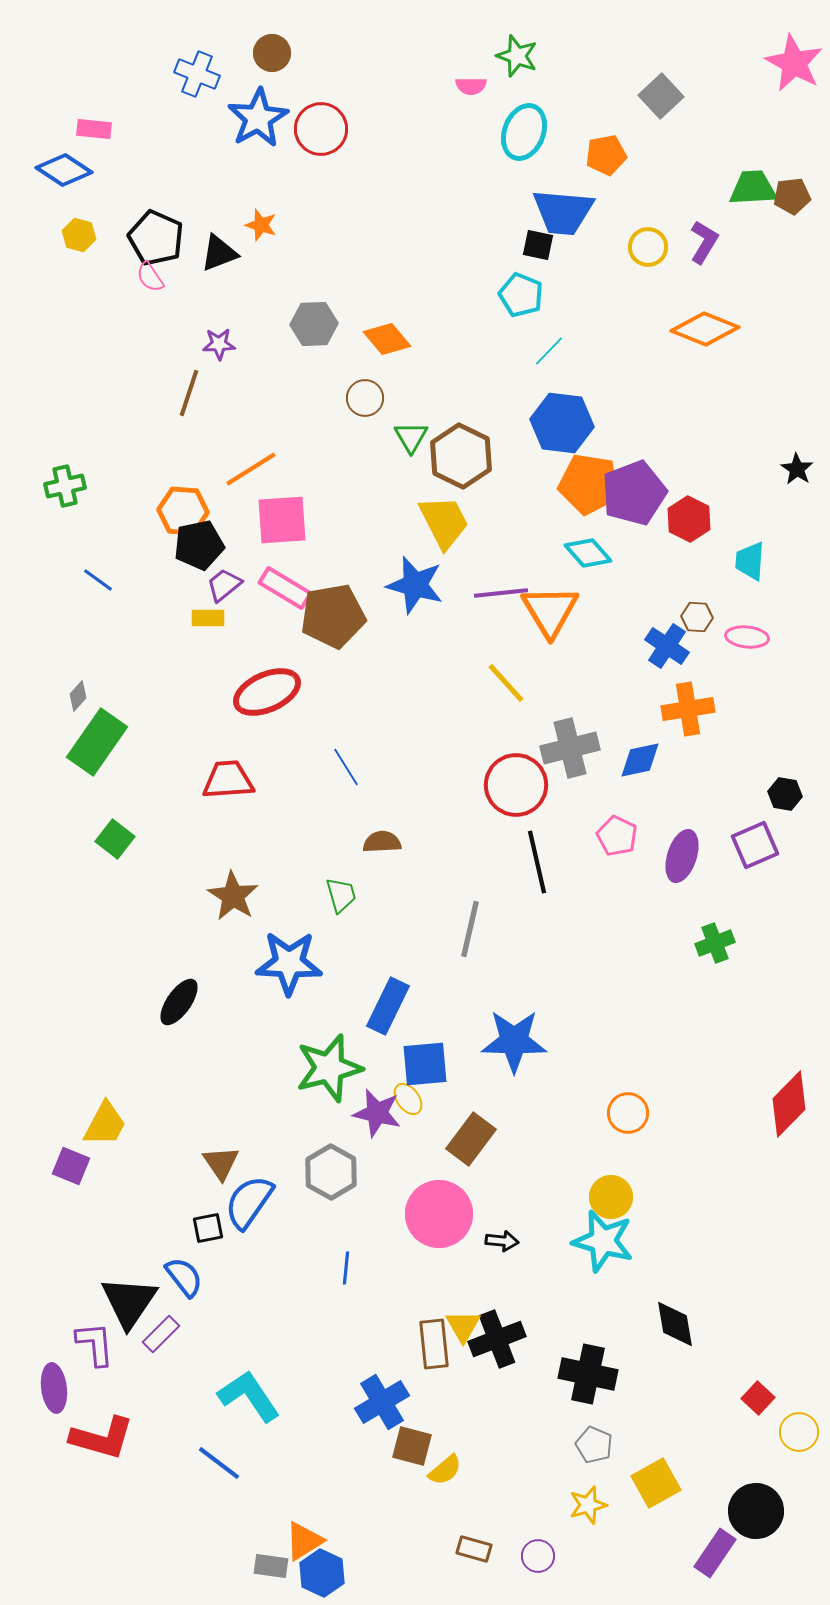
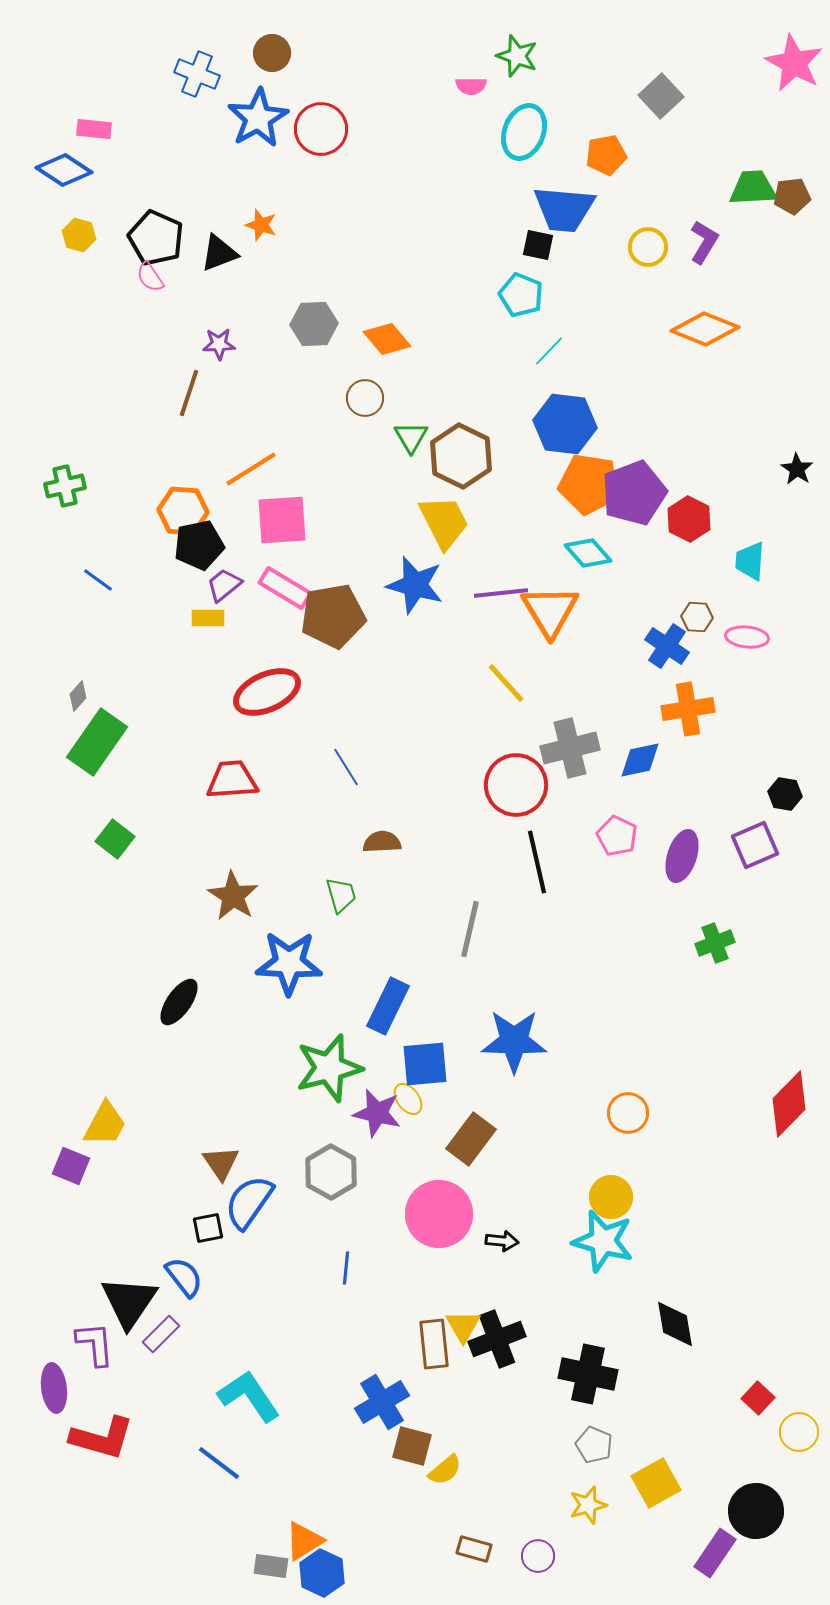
blue trapezoid at (563, 212): moved 1 px right, 3 px up
blue hexagon at (562, 423): moved 3 px right, 1 px down
red trapezoid at (228, 780): moved 4 px right
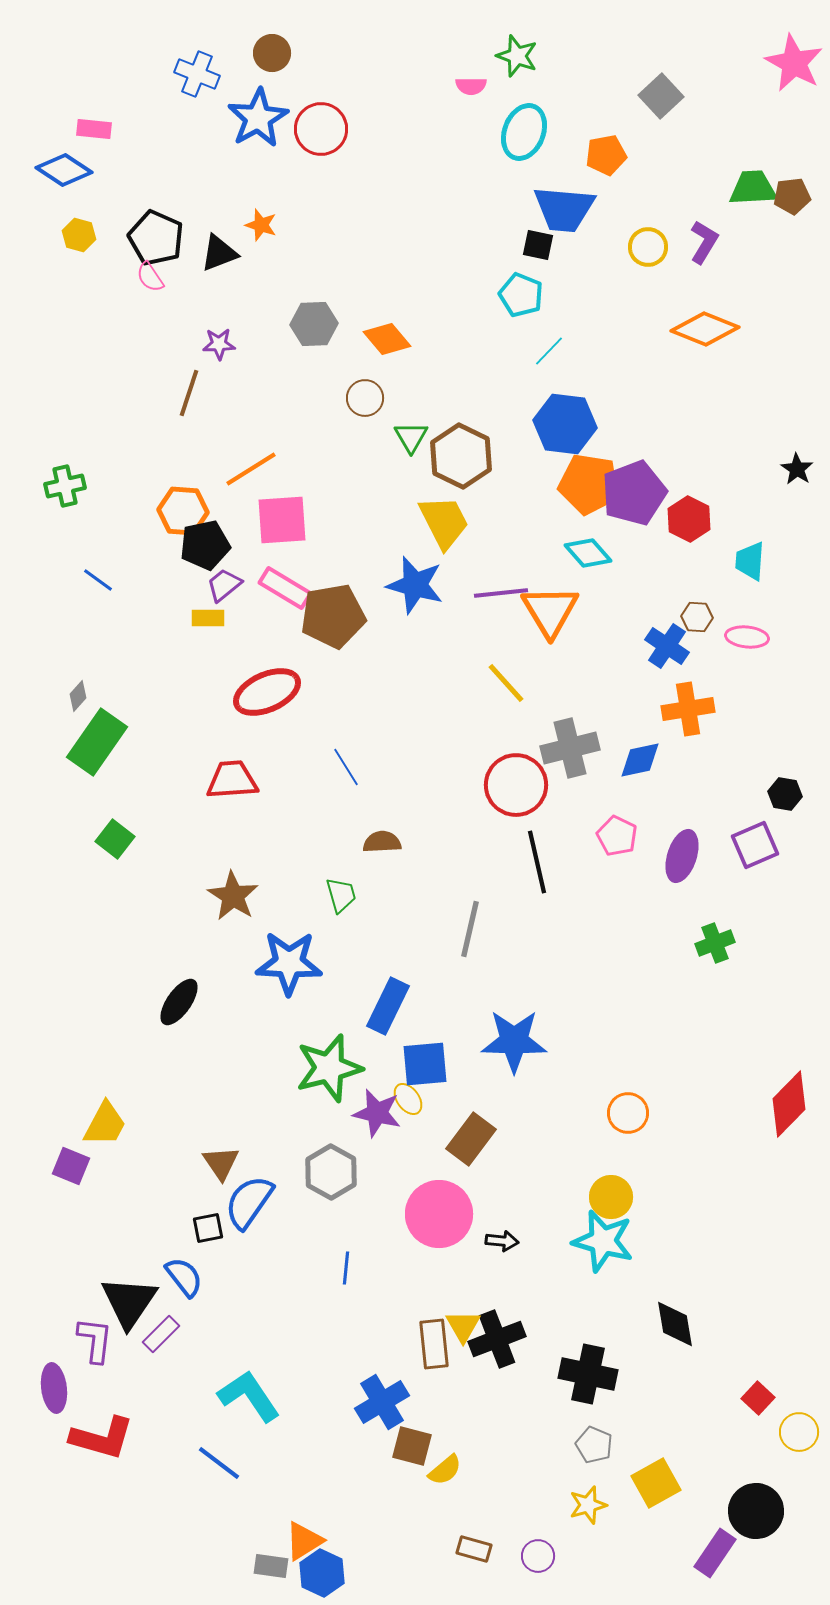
black pentagon at (199, 545): moved 6 px right
purple L-shape at (95, 1344): moved 4 px up; rotated 12 degrees clockwise
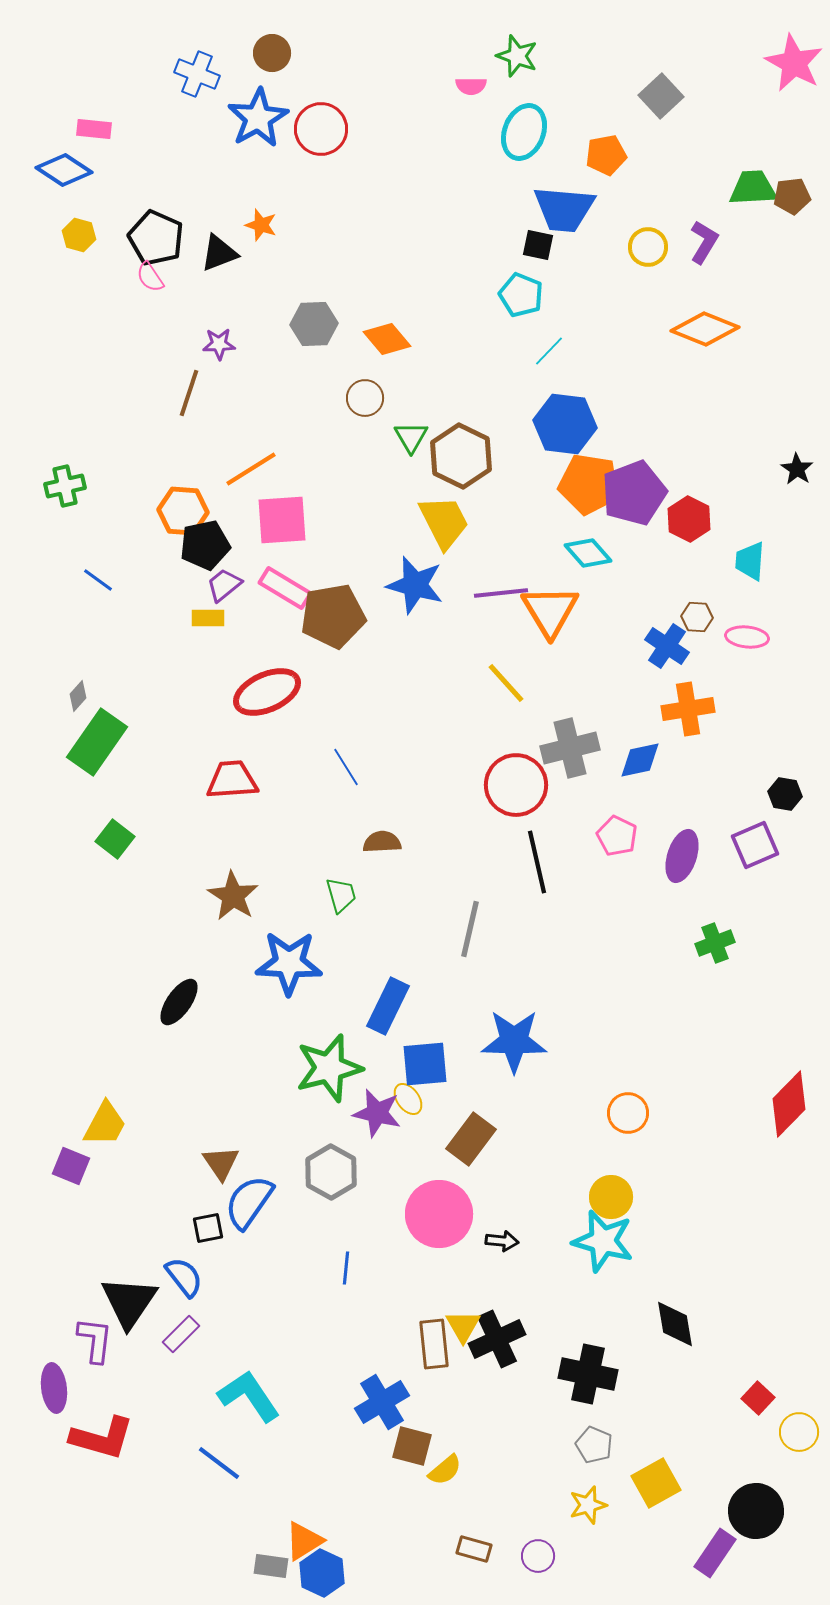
purple rectangle at (161, 1334): moved 20 px right
black cross at (497, 1339): rotated 4 degrees counterclockwise
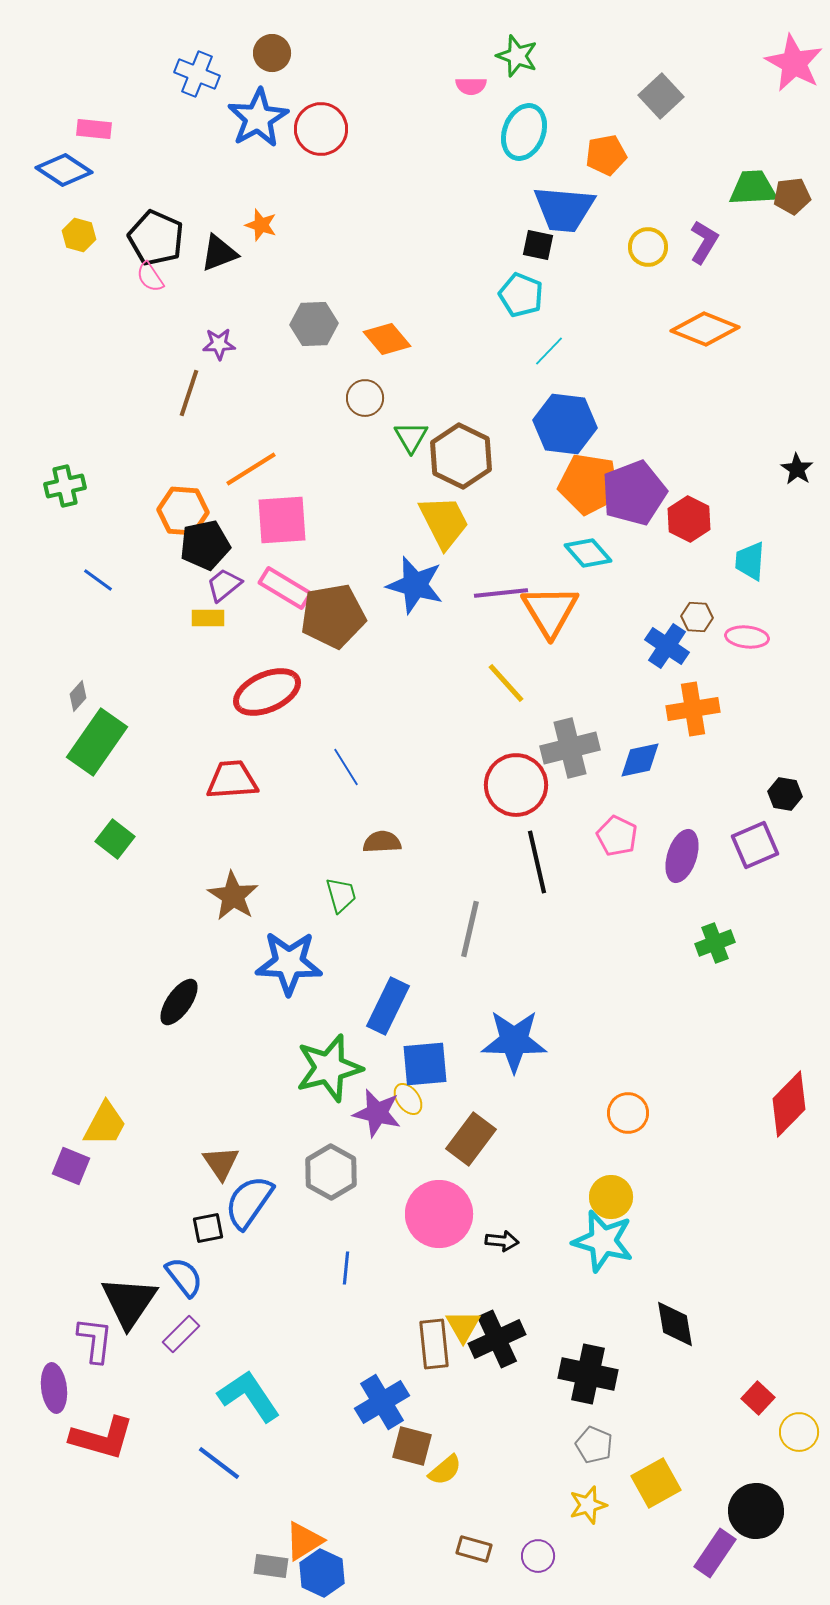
orange cross at (688, 709): moved 5 px right
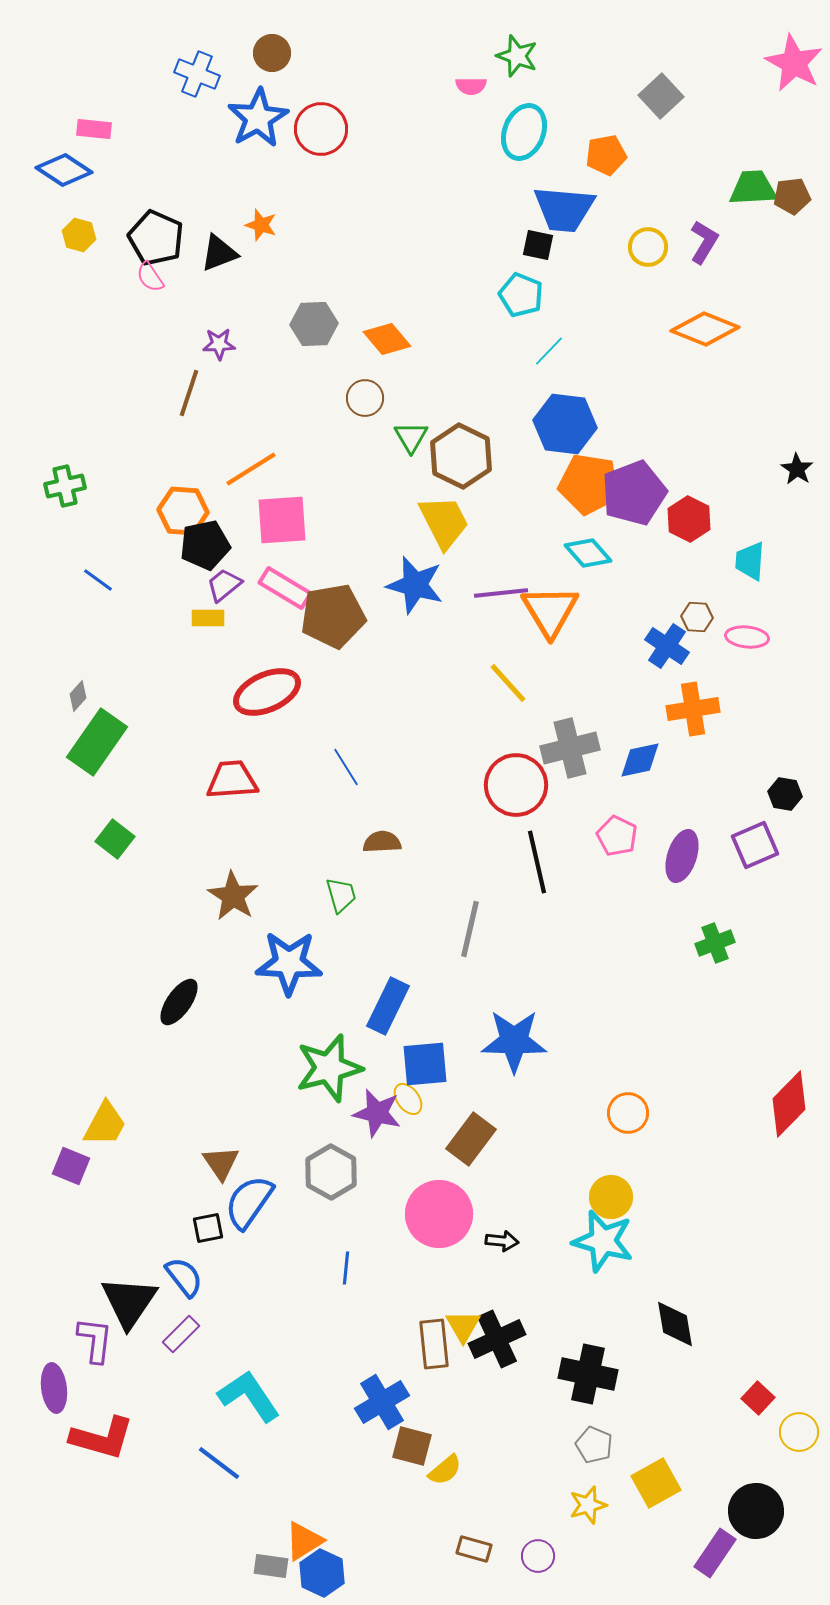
yellow line at (506, 683): moved 2 px right
